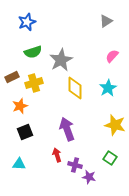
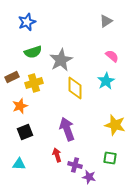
pink semicircle: rotated 88 degrees clockwise
cyan star: moved 2 px left, 7 px up
green square: rotated 24 degrees counterclockwise
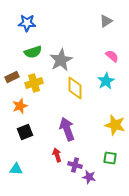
blue star: moved 1 px down; rotated 24 degrees clockwise
cyan triangle: moved 3 px left, 5 px down
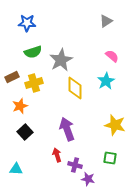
black square: rotated 21 degrees counterclockwise
purple star: moved 1 px left, 2 px down
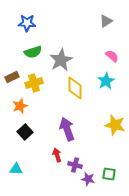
green square: moved 1 px left, 16 px down
